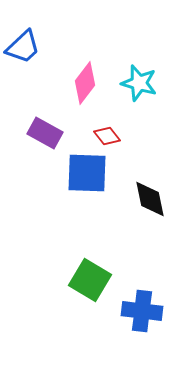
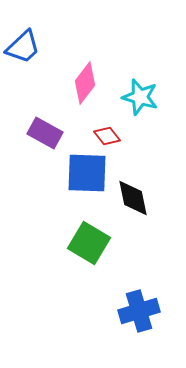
cyan star: moved 1 px right, 14 px down
black diamond: moved 17 px left, 1 px up
green square: moved 1 px left, 37 px up
blue cross: moved 3 px left; rotated 24 degrees counterclockwise
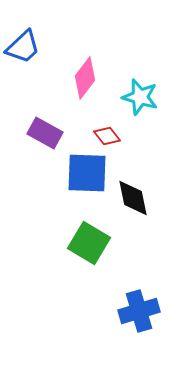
pink diamond: moved 5 px up
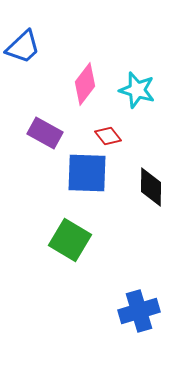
pink diamond: moved 6 px down
cyan star: moved 3 px left, 7 px up
red diamond: moved 1 px right
black diamond: moved 18 px right, 11 px up; rotated 12 degrees clockwise
green square: moved 19 px left, 3 px up
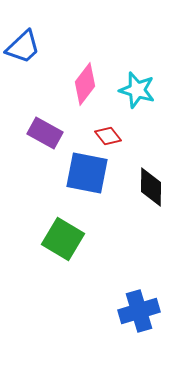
blue square: rotated 9 degrees clockwise
green square: moved 7 px left, 1 px up
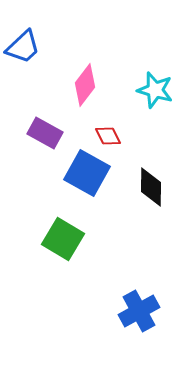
pink diamond: moved 1 px down
cyan star: moved 18 px right
red diamond: rotated 12 degrees clockwise
blue square: rotated 18 degrees clockwise
blue cross: rotated 12 degrees counterclockwise
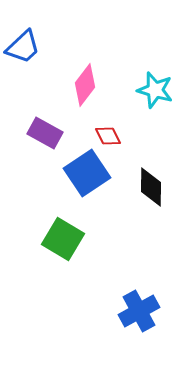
blue square: rotated 27 degrees clockwise
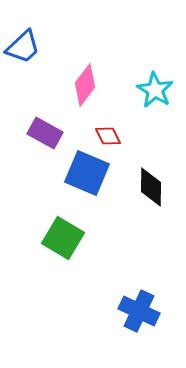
cyan star: rotated 15 degrees clockwise
blue square: rotated 33 degrees counterclockwise
green square: moved 1 px up
blue cross: rotated 36 degrees counterclockwise
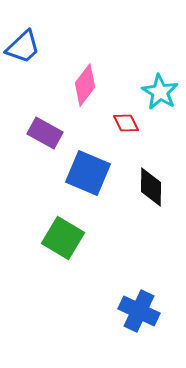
cyan star: moved 5 px right, 2 px down
red diamond: moved 18 px right, 13 px up
blue square: moved 1 px right
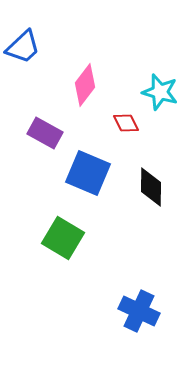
cyan star: rotated 15 degrees counterclockwise
